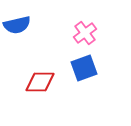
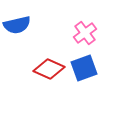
red diamond: moved 9 px right, 13 px up; rotated 24 degrees clockwise
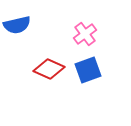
pink cross: moved 1 px down
blue square: moved 4 px right, 2 px down
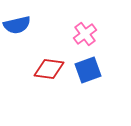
red diamond: rotated 16 degrees counterclockwise
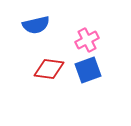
blue semicircle: moved 19 px right
pink cross: moved 2 px right, 6 px down; rotated 10 degrees clockwise
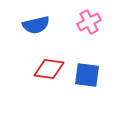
pink cross: moved 2 px right, 18 px up
blue square: moved 1 px left, 5 px down; rotated 28 degrees clockwise
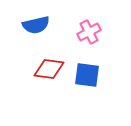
pink cross: moved 10 px down
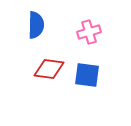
blue semicircle: rotated 76 degrees counterclockwise
pink cross: rotated 10 degrees clockwise
